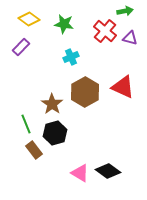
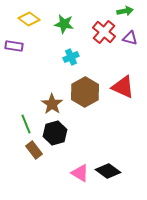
red cross: moved 1 px left, 1 px down
purple rectangle: moved 7 px left, 1 px up; rotated 54 degrees clockwise
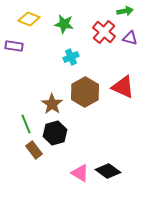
yellow diamond: rotated 15 degrees counterclockwise
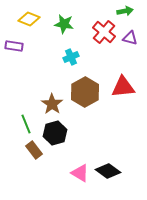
red triangle: rotated 30 degrees counterclockwise
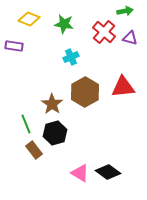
black diamond: moved 1 px down
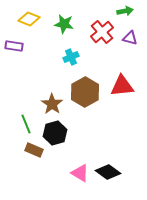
red cross: moved 2 px left; rotated 10 degrees clockwise
red triangle: moved 1 px left, 1 px up
brown rectangle: rotated 30 degrees counterclockwise
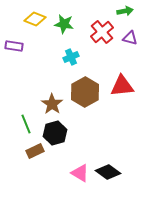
yellow diamond: moved 6 px right
brown rectangle: moved 1 px right, 1 px down; rotated 48 degrees counterclockwise
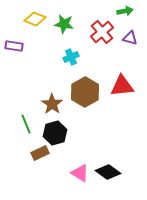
brown rectangle: moved 5 px right, 2 px down
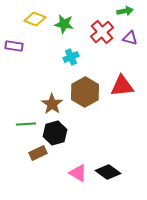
green line: rotated 72 degrees counterclockwise
brown rectangle: moved 2 px left
pink triangle: moved 2 px left
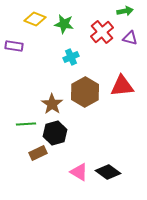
pink triangle: moved 1 px right, 1 px up
